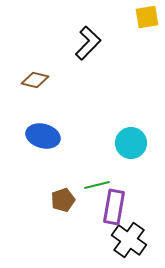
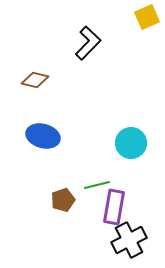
yellow square: rotated 15 degrees counterclockwise
black cross: rotated 28 degrees clockwise
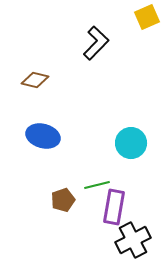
black L-shape: moved 8 px right
black cross: moved 4 px right
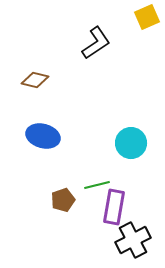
black L-shape: rotated 12 degrees clockwise
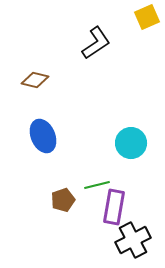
blue ellipse: rotated 52 degrees clockwise
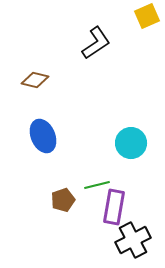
yellow square: moved 1 px up
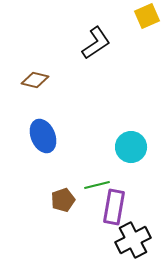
cyan circle: moved 4 px down
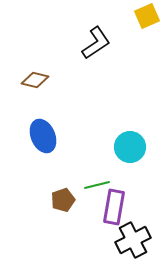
cyan circle: moved 1 px left
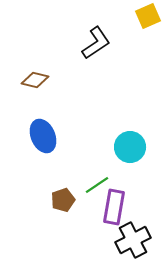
yellow square: moved 1 px right
green line: rotated 20 degrees counterclockwise
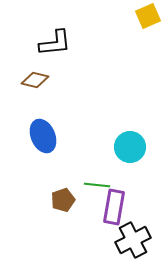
black L-shape: moved 41 px left; rotated 28 degrees clockwise
green line: rotated 40 degrees clockwise
